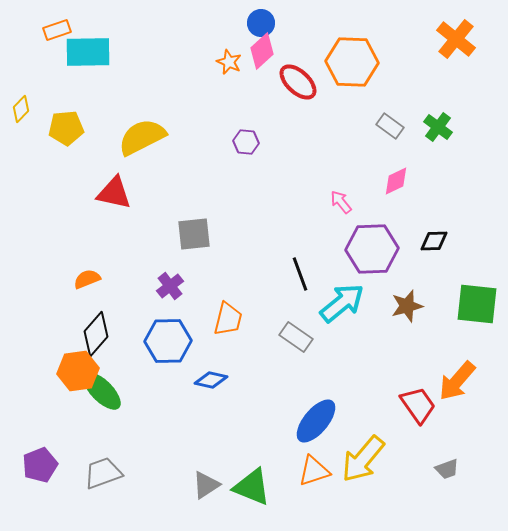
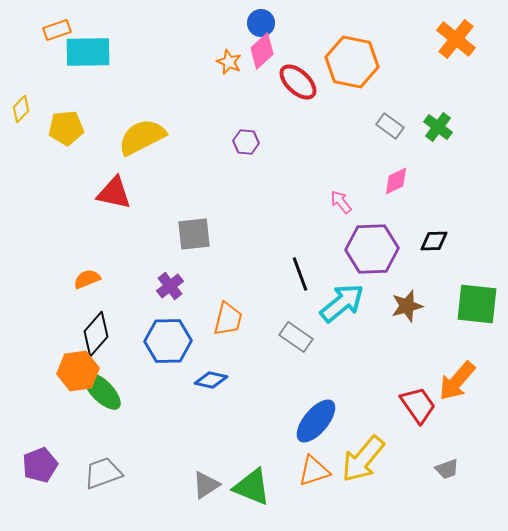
orange hexagon at (352, 62): rotated 9 degrees clockwise
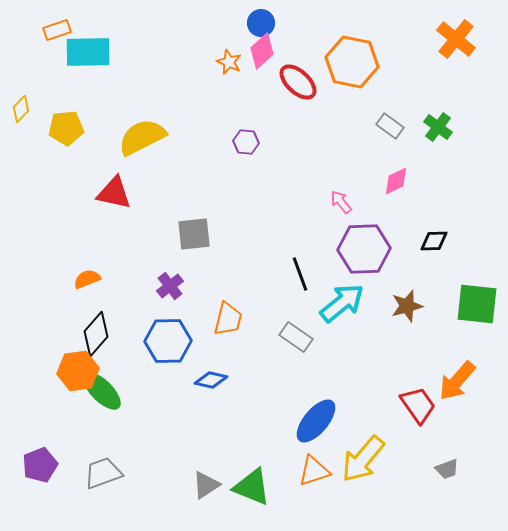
purple hexagon at (372, 249): moved 8 px left
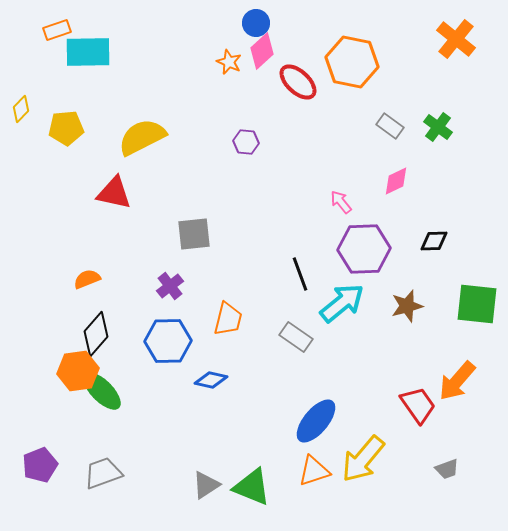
blue circle at (261, 23): moved 5 px left
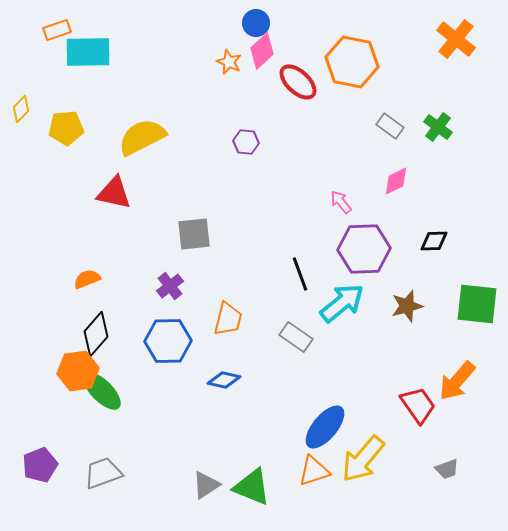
blue diamond at (211, 380): moved 13 px right
blue ellipse at (316, 421): moved 9 px right, 6 px down
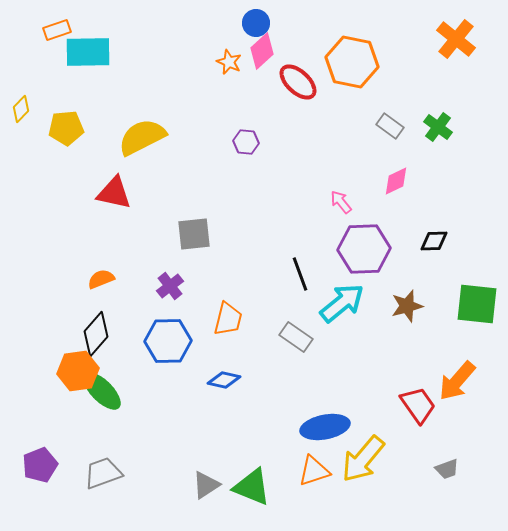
orange semicircle at (87, 279): moved 14 px right
blue ellipse at (325, 427): rotated 39 degrees clockwise
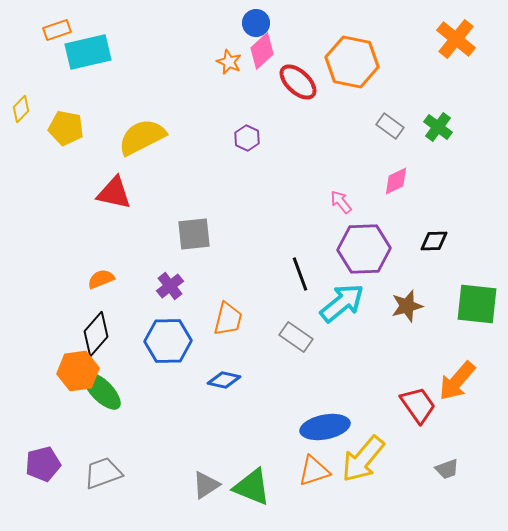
cyan rectangle at (88, 52): rotated 12 degrees counterclockwise
yellow pentagon at (66, 128): rotated 16 degrees clockwise
purple hexagon at (246, 142): moved 1 px right, 4 px up; rotated 20 degrees clockwise
purple pentagon at (40, 465): moved 3 px right, 1 px up; rotated 8 degrees clockwise
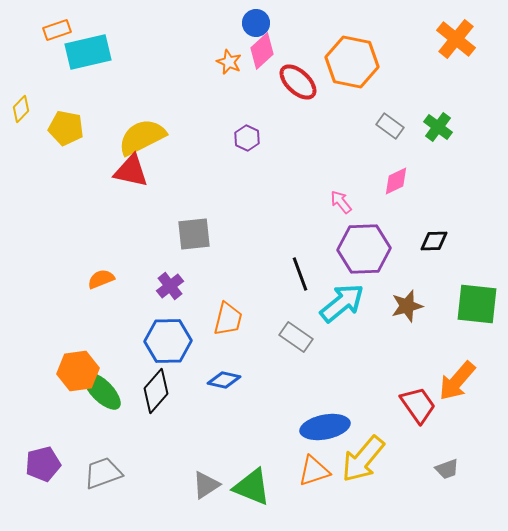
red triangle at (114, 193): moved 17 px right, 22 px up
black diamond at (96, 334): moved 60 px right, 57 px down
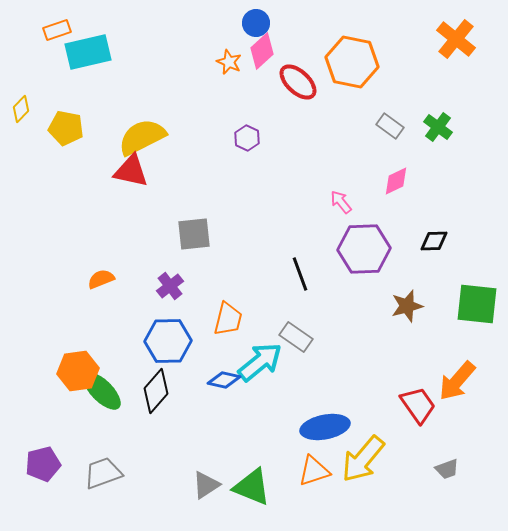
cyan arrow at (342, 303): moved 82 px left, 59 px down
